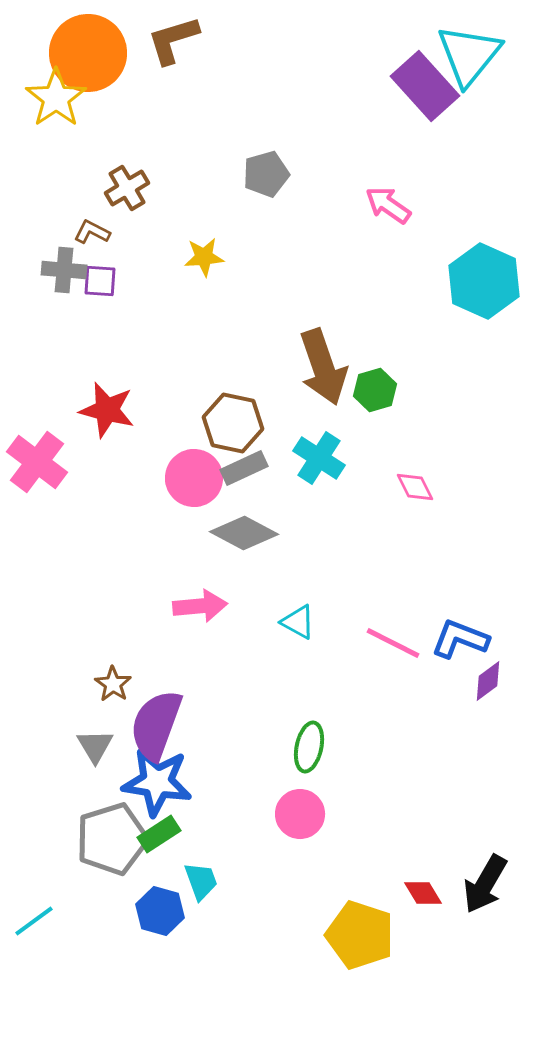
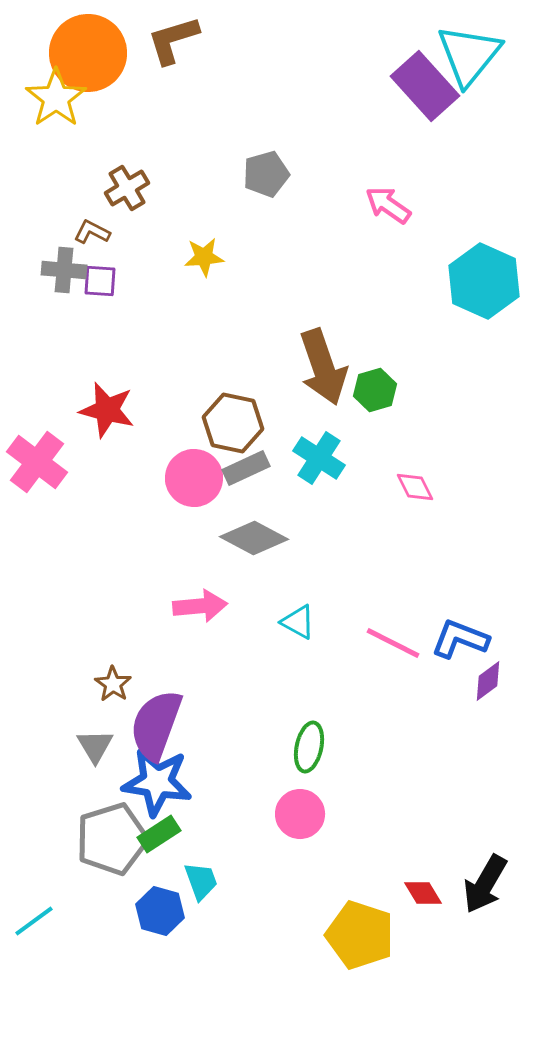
gray rectangle at (244, 468): moved 2 px right
gray diamond at (244, 533): moved 10 px right, 5 px down
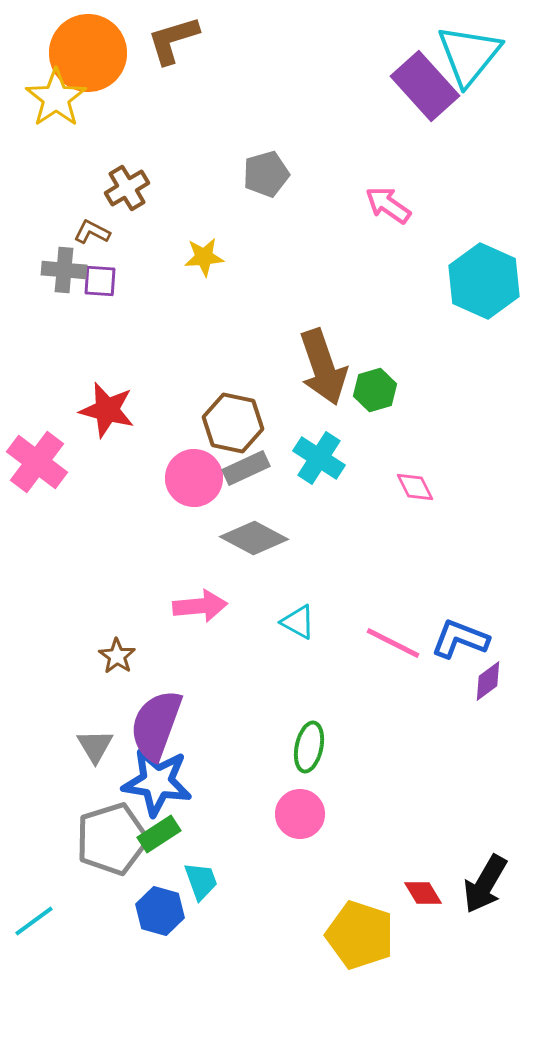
brown star at (113, 684): moved 4 px right, 28 px up
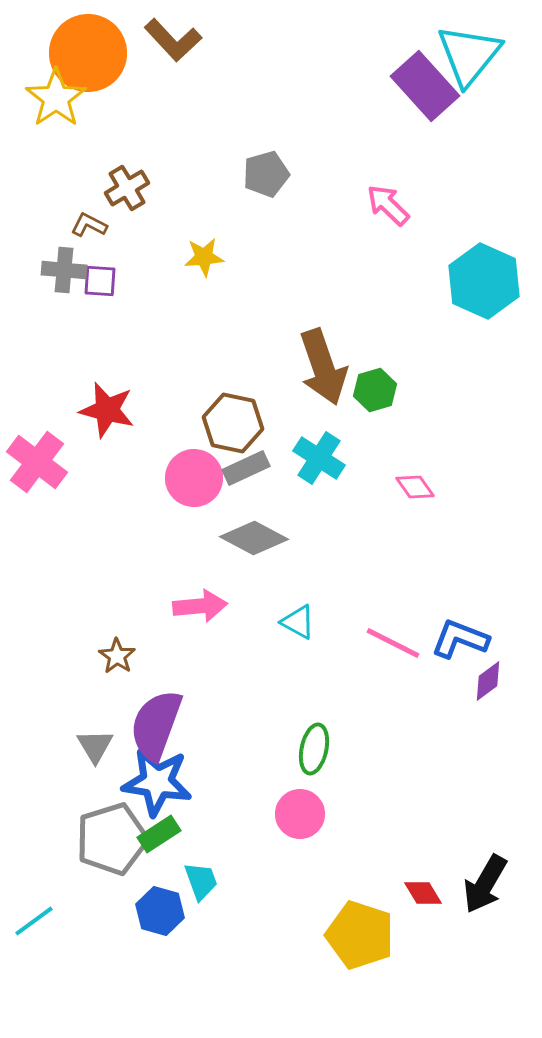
brown L-shape at (173, 40): rotated 116 degrees counterclockwise
pink arrow at (388, 205): rotated 9 degrees clockwise
brown L-shape at (92, 232): moved 3 px left, 7 px up
pink diamond at (415, 487): rotated 9 degrees counterclockwise
green ellipse at (309, 747): moved 5 px right, 2 px down
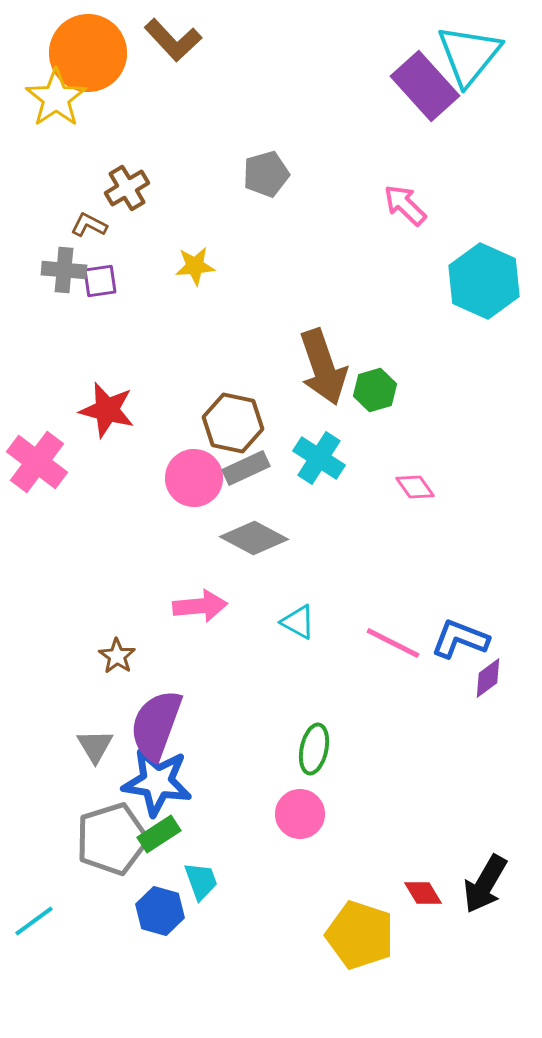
pink arrow at (388, 205): moved 17 px right
yellow star at (204, 257): moved 9 px left, 9 px down
purple square at (100, 281): rotated 12 degrees counterclockwise
purple diamond at (488, 681): moved 3 px up
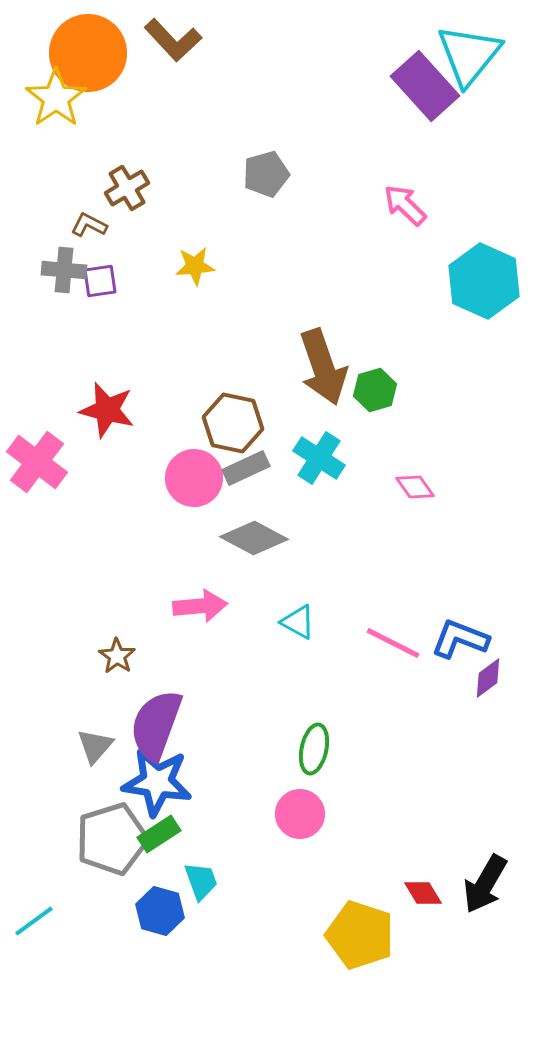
gray triangle at (95, 746): rotated 12 degrees clockwise
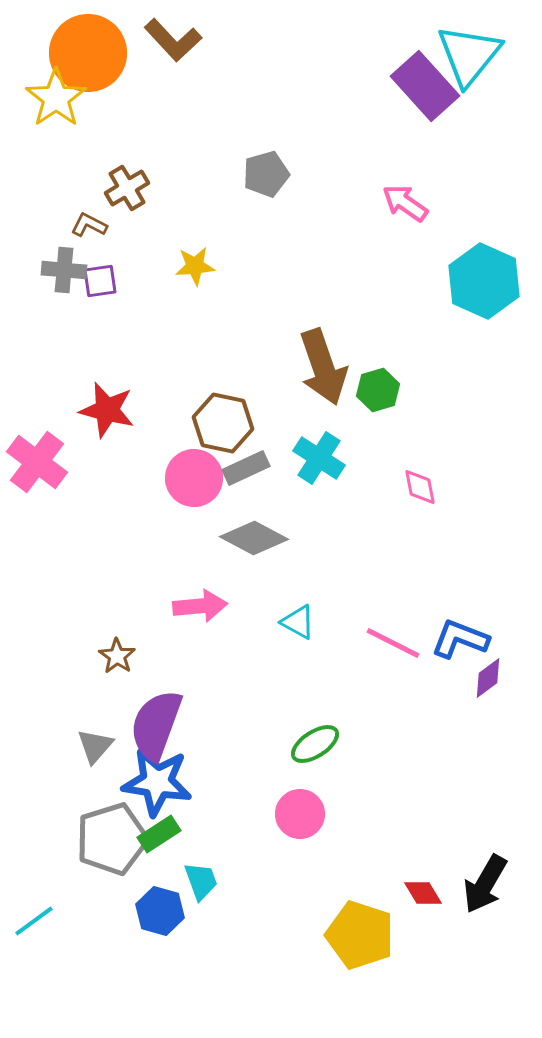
pink arrow at (405, 205): moved 2 px up; rotated 9 degrees counterclockwise
green hexagon at (375, 390): moved 3 px right
brown hexagon at (233, 423): moved 10 px left
pink diamond at (415, 487): moved 5 px right; rotated 24 degrees clockwise
green ellipse at (314, 749): moved 1 px right, 5 px up; rotated 45 degrees clockwise
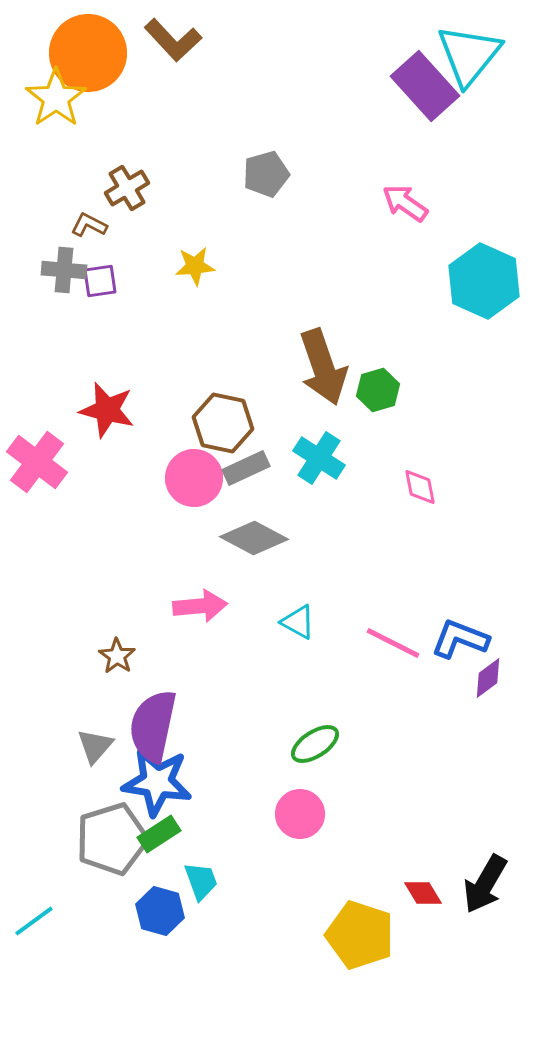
purple semicircle at (156, 725): moved 3 px left, 1 px down; rotated 8 degrees counterclockwise
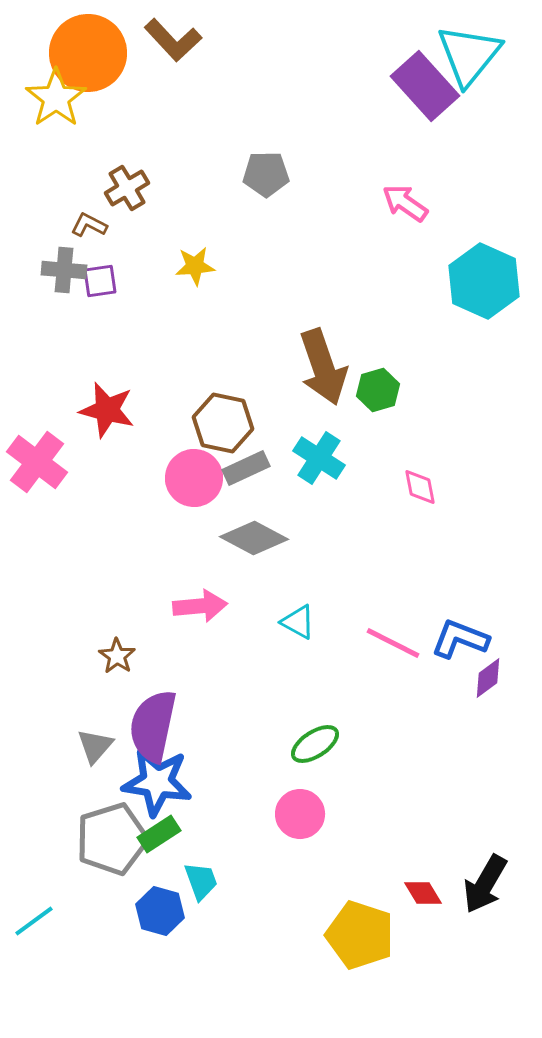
gray pentagon at (266, 174): rotated 15 degrees clockwise
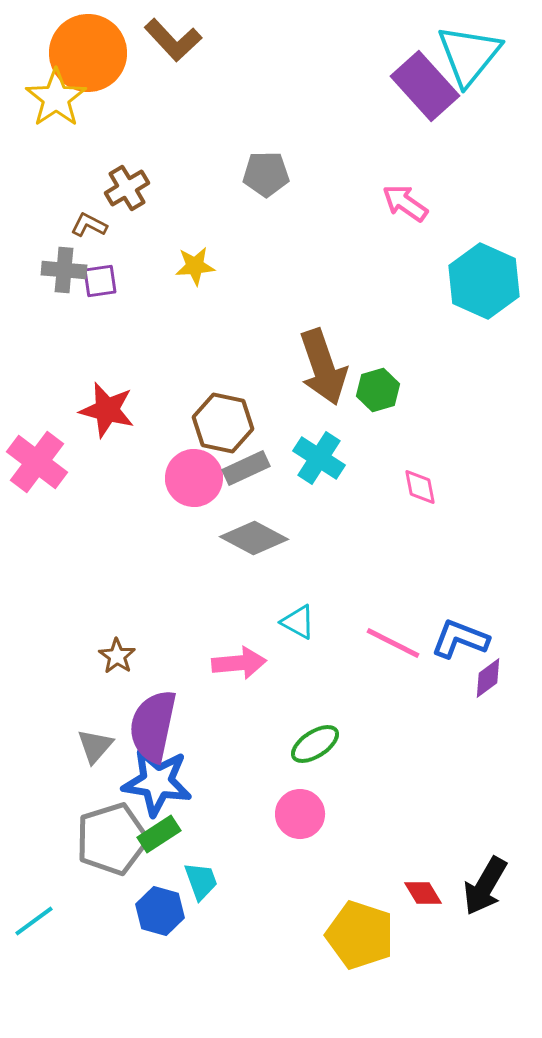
pink arrow at (200, 606): moved 39 px right, 57 px down
black arrow at (485, 884): moved 2 px down
